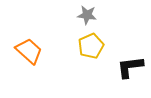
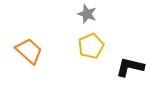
gray star: moved 1 px up; rotated 12 degrees clockwise
black L-shape: rotated 20 degrees clockwise
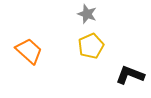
black L-shape: moved 8 px down; rotated 8 degrees clockwise
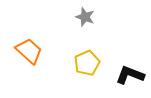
gray star: moved 2 px left, 3 px down
yellow pentagon: moved 4 px left, 17 px down
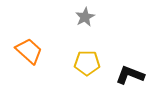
gray star: rotated 24 degrees clockwise
yellow pentagon: rotated 25 degrees clockwise
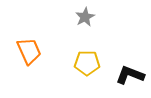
orange trapezoid: rotated 24 degrees clockwise
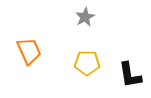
black L-shape: rotated 120 degrees counterclockwise
